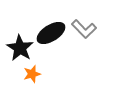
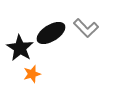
gray L-shape: moved 2 px right, 1 px up
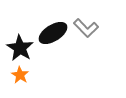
black ellipse: moved 2 px right
orange star: moved 12 px left, 1 px down; rotated 24 degrees counterclockwise
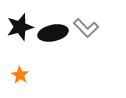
black ellipse: rotated 20 degrees clockwise
black star: moved 21 px up; rotated 24 degrees clockwise
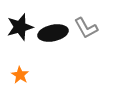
gray L-shape: rotated 15 degrees clockwise
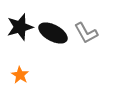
gray L-shape: moved 5 px down
black ellipse: rotated 40 degrees clockwise
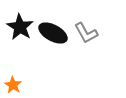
black star: rotated 24 degrees counterclockwise
orange star: moved 7 px left, 10 px down
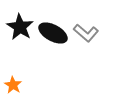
gray L-shape: rotated 20 degrees counterclockwise
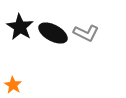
gray L-shape: rotated 15 degrees counterclockwise
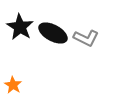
gray L-shape: moved 5 px down
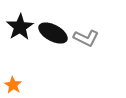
black star: rotated 8 degrees clockwise
